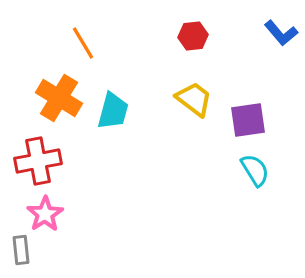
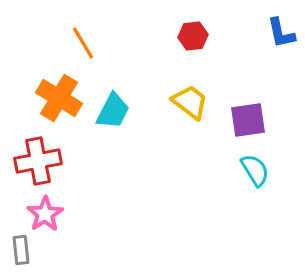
blue L-shape: rotated 28 degrees clockwise
yellow trapezoid: moved 4 px left, 3 px down
cyan trapezoid: rotated 12 degrees clockwise
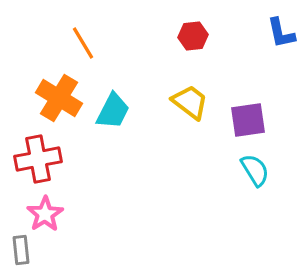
red cross: moved 2 px up
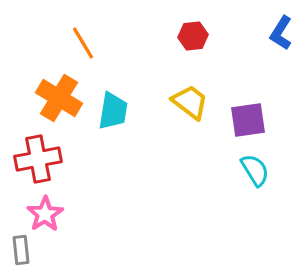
blue L-shape: rotated 44 degrees clockwise
cyan trapezoid: rotated 18 degrees counterclockwise
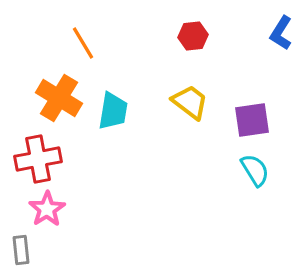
purple square: moved 4 px right
pink star: moved 2 px right, 5 px up
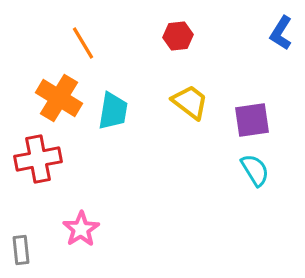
red hexagon: moved 15 px left
pink star: moved 34 px right, 20 px down
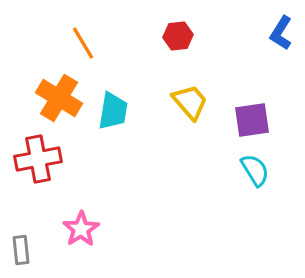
yellow trapezoid: rotated 12 degrees clockwise
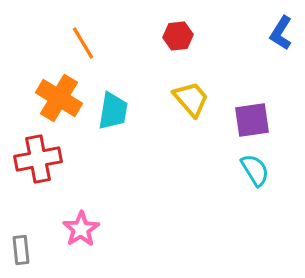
yellow trapezoid: moved 1 px right, 3 px up
